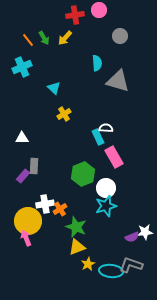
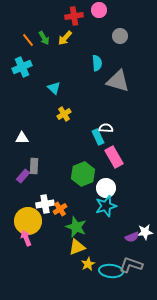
red cross: moved 1 px left, 1 px down
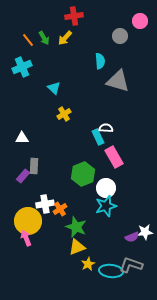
pink circle: moved 41 px right, 11 px down
cyan semicircle: moved 3 px right, 2 px up
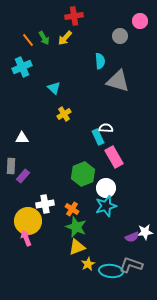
gray rectangle: moved 23 px left
orange cross: moved 12 px right; rotated 24 degrees counterclockwise
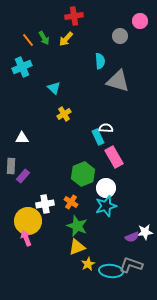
yellow arrow: moved 1 px right, 1 px down
orange cross: moved 1 px left, 7 px up
green star: moved 1 px right, 1 px up
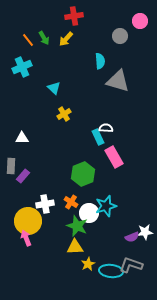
white circle: moved 17 px left, 25 px down
yellow triangle: moved 2 px left; rotated 18 degrees clockwise
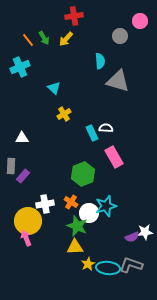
cyan cross: moved 2 px left
cyan rectangle: moved 6 px left, 4 px up
cyan ellipse: moved 3 px left, 3 px up
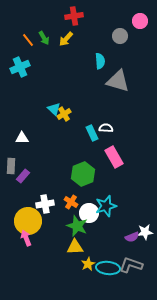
cyan triangle: moved 21 px down
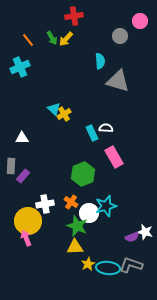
green arrow: moved 8 px right
white star: rotated 21 degrees clockwise
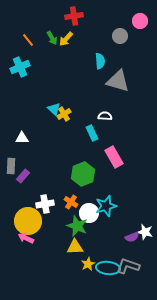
white semicircle: moved 1 px left, 12 px up
pink arrow: rotated 42 degrees counterclockwise
gray L-shape: moved 3 px left, 1 px down
